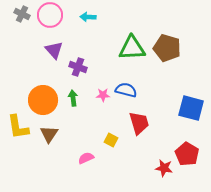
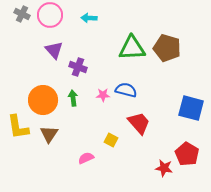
cyan arrow: moved 1 px right, 1 px down
red trapezoid: rotated 25 degrees counterclockwise
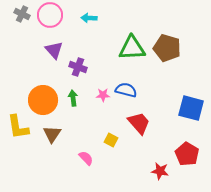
brown triangle: moved 3 px right
pink semicircle: rotated 70 degrees clockwise
red star: moved 4 px left, 3 px down
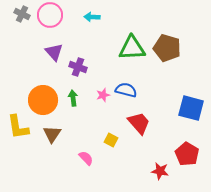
cyan arrow: moved 3 px right, 1 px up
purple triangle: moved 2 px down
pink star: rotated 16 degrees counterclockwise
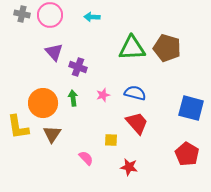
gray cross: rotated 14 degrees counterclockwise
blue semicircle: moved 9 px right, 3 px down
orange circle: moved 3 px down
red trapezoid: moved 2 px left
yellow square: rotated 24 degrees counterclockwise
red star: moved 31 px left, 4 px up
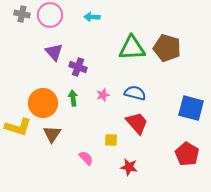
yellow L-shape: rotated 64 degrees counterclockwise
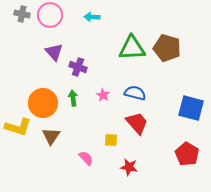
pink star: rotated 24 degrees counterclockwise
brown triangle: moved 1 px left, 2 px down
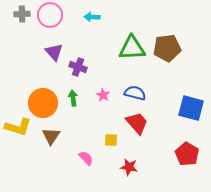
gray cross: rotated 14 degrees counterclockwise
brown pentagon: rotated 24 degrees counterclockwise
